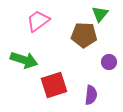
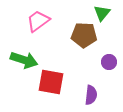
green triangle: moved 2 px right, 1 px up
red square: moved 3 px left, 3 px up; rotated 28 degrees clockwise
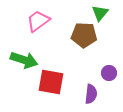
green triangle: moved 2 px left
purple circle: moved 11 px down
purple semicircle: moved 1 px up
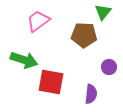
green triangle: moved 3 px right, 1 px up
purple circle: moved 6 px up
